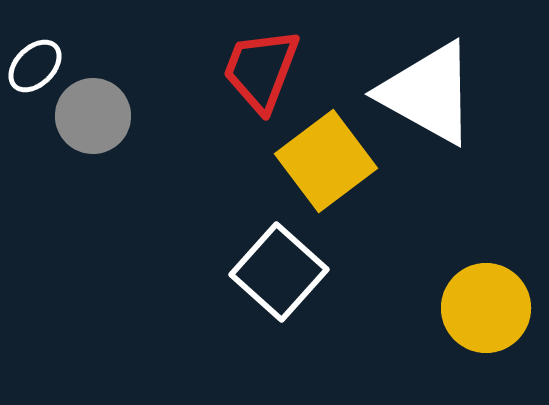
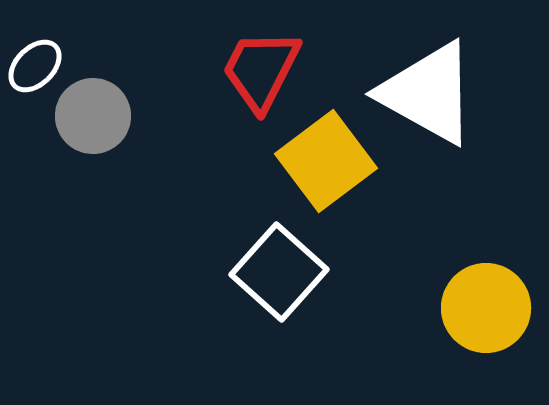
red trapezoid: rotated 6 degrees clockwise
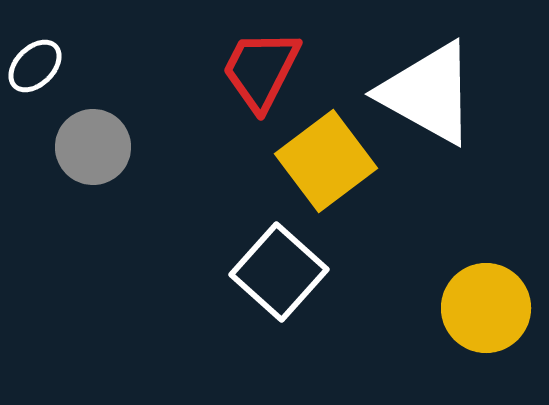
gray circle: moved 31 px down
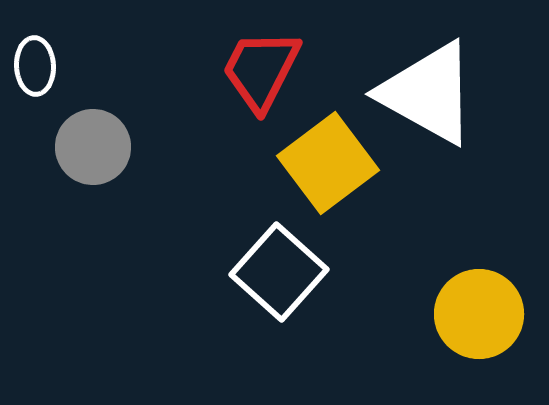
white ellipse: rotated 48 degrees counterclockwise
yellow square: moved 2 px right, 2 px down
yellow circle: moved 7 px left, 6 px down
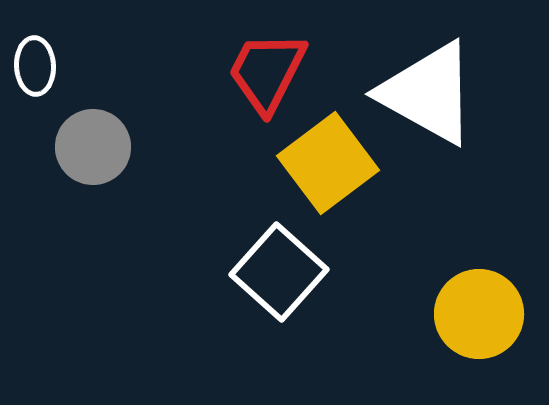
red trapezoid: moved 6 px right, 2 px down
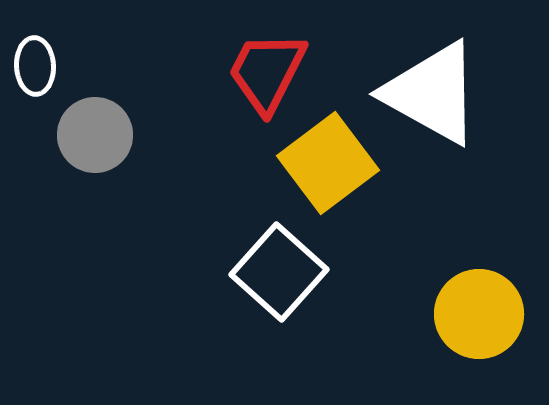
white triangle: moved 4 px right
gray circle: moved 2 px right, 12 px up
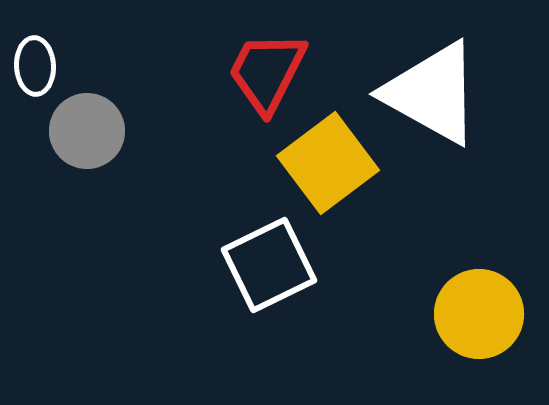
gray circle: moved 8 px left, 4 px up
white square: moved 10 px left, 7 px up; rotated 22 degrees clockwise
